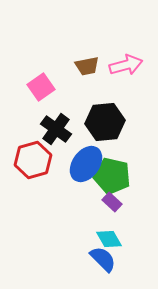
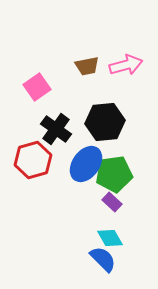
pink square: moved 4 px left
green pentagon: moved 2 px right, 2 px up; rotated 21 degrees counterclockwise
cyan diamond: moved 1 px right, 1 px up
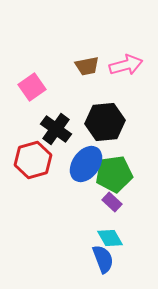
pink square: moved 5 px left
blue semicircle: rotated 24 degrees clockwise
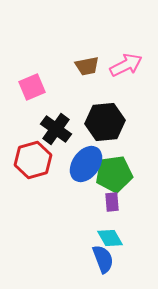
pink arrow: rotated 12 degrees counterclockwise
pink square: rotated 12 degrees clockwise
purple rectangle: rotated 42 degrees clockwise
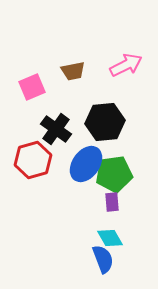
brown trapezoid: moved 14 px left, 5 px down
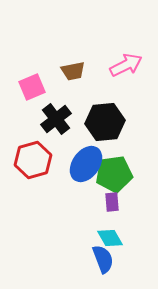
black cross: moved 10 px up; rotated 16 degrees clockwise
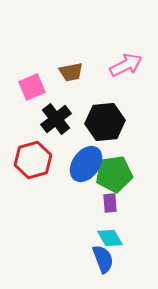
brown trapezoid: moved 2 px left, 1 px down
purple rectangle: moved 2 px left, 1 px down
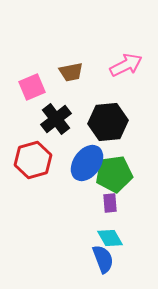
black hexagon: moved 3 px right
blue ellipse: moved 1 px right, 1 px up
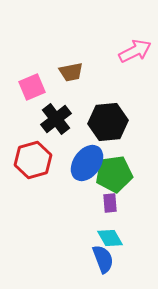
pink arrow: moved 9 px right, 14 px up
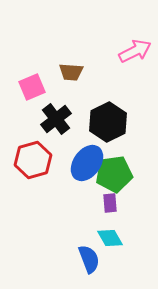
brown trapezoid: rotated 15 degrees clockwise
black hexagon: rotated 21 degrees counterclockwise
blue semicircle: moved 14 px left
